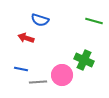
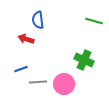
blue semicircle: moved 2 px left; rotated 66 degrees clockwise
red arrow: moved 1 px down
blue line: rotated 32 degrees counterclockwise
pink circle: moved 2 px right, 9 px down
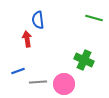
green line: moved 3 px up
red arrow: moved 1 px right; rotated 63 degrees clockwise
blue line: moved 3 px left, 2 px down
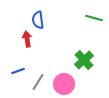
green cross: rotated 24 degrees clockwise
gray line: rotated 54 degrees counterclockwise
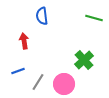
blue semicircle: moved 4 px right, 4 px up
red arrow: moved 3 px left, 2 px down
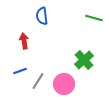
blue line: moved 2 px right
gray line: moved 1 px up
